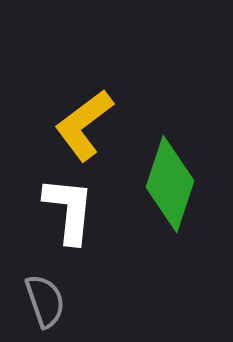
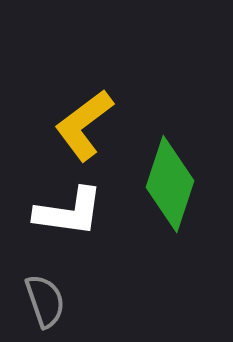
white L-shape: moved 2 px down; rotated 92 degrees clockwise
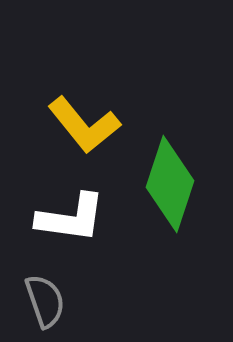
yellow L-shape: rotated 92 degrees counterclockwise
white L-shape: moved 2 px right, 6 px down
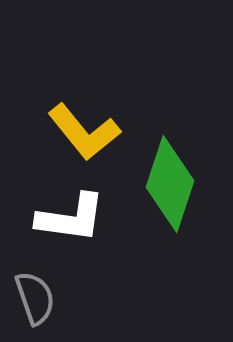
yellow L-shape: moved 7 px down
gray semicircle: moved 10 px left, 3 px up
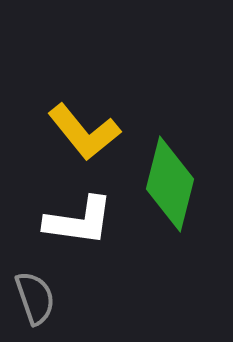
green diamond: rotated 4 degrees counterclockwise
white L-shape: moved 8 px right, 3 px down
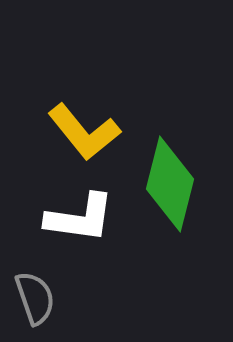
white L-shape: moved 1 px right, 3 px up
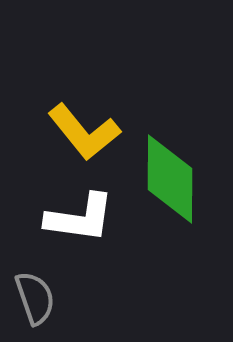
green diamond: moved 5 px up; rotated 14 degrees counterclockwise
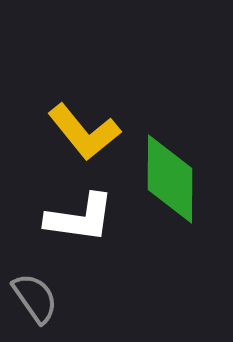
gray semicircle: rotated 16 degrees counterclockwise
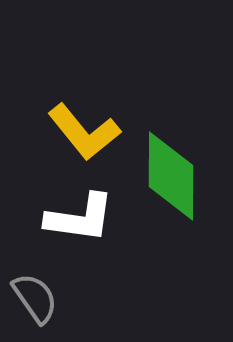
green diamond: moved 1 px right, 3 px up
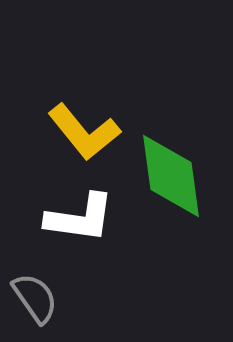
green diamond: rotated 8 degrees counterclockwise
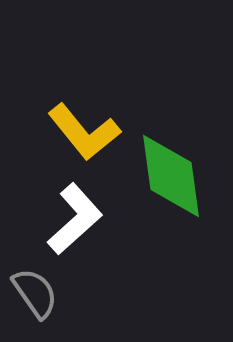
white L-shape: moved 5 px left, 1 px down; rotated 50 degrees counterclockwise
gray semicircle: moved 5 px up
